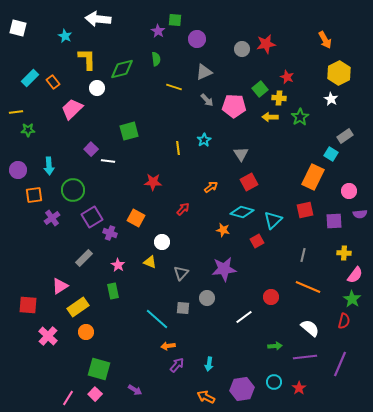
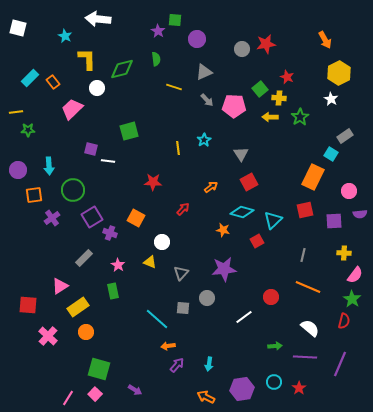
purple square at (91, 149): rotated 32 degrees counterclockwise
purple line at (305, 357): rotated 10 degrees clockwise
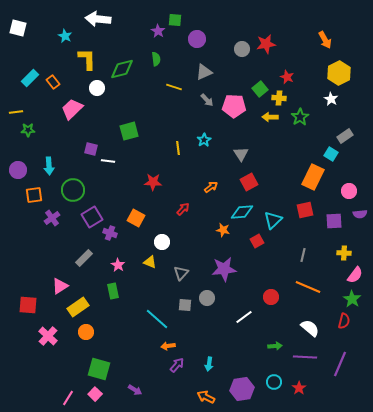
cyan diamond at (242, 212): rotated 20 degrees counterclockwise
gray square at (183, 308): moved 2 px right, 3 px up
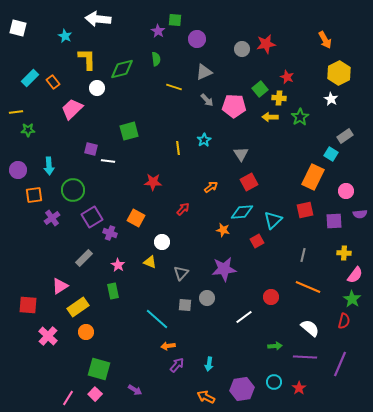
pink circle at (349, 191): moved 3 px left
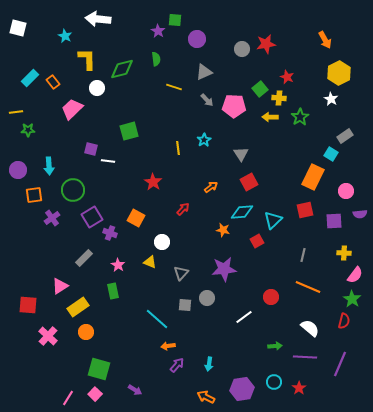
red star at (153, 182): rotated 30 degrees clockwise
